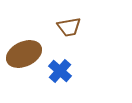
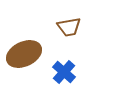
blue cross: moved 4 px right, 1 px down
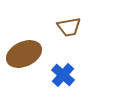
blue cross: moved 1 px left, 3 px down
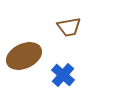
brown ellipse: moved 2 px down
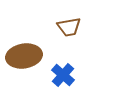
brown ellipse: rotated 16 degrees clockwise
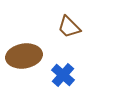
brown trapezoid: rotated 55 degrees clockwise
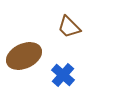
brown ellipse: rotated 16 degrees counterclockwise
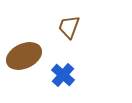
brown trapezoid: rotated 65 degrees clockwise
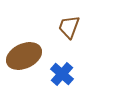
blue cross: moved 1 px left, 1 px up
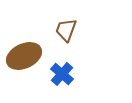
brown trapezoid: moved 3 px left, 3 px down
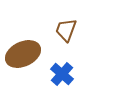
brown ellipse: moved 1 px left, 2 px up
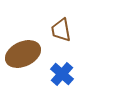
brown trapezoid: moved 5 px left; rotated 30 degrees counterclockwise
